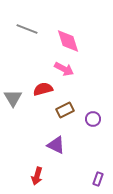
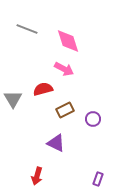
gray triangle: moved 1 px down
purple triangle: moved 2 px up
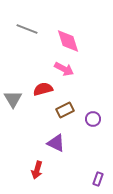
red arrow: moved 6 px up
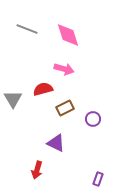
pink diamond: moved 6 px up
pink arrow: rotated 12 degrees counterclockwise
brown rectangle: moved 2 px up
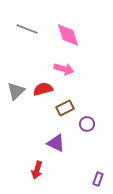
gray triangle: moved 3 px right, 8 px up; rotated 18 degrees clockwise
purple circle: moved 6 px left, 5 px down
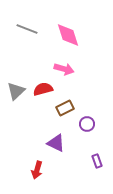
purple rectangle: moved 1 px left, 18 px up; rotated 40 degrees counterclockwise
